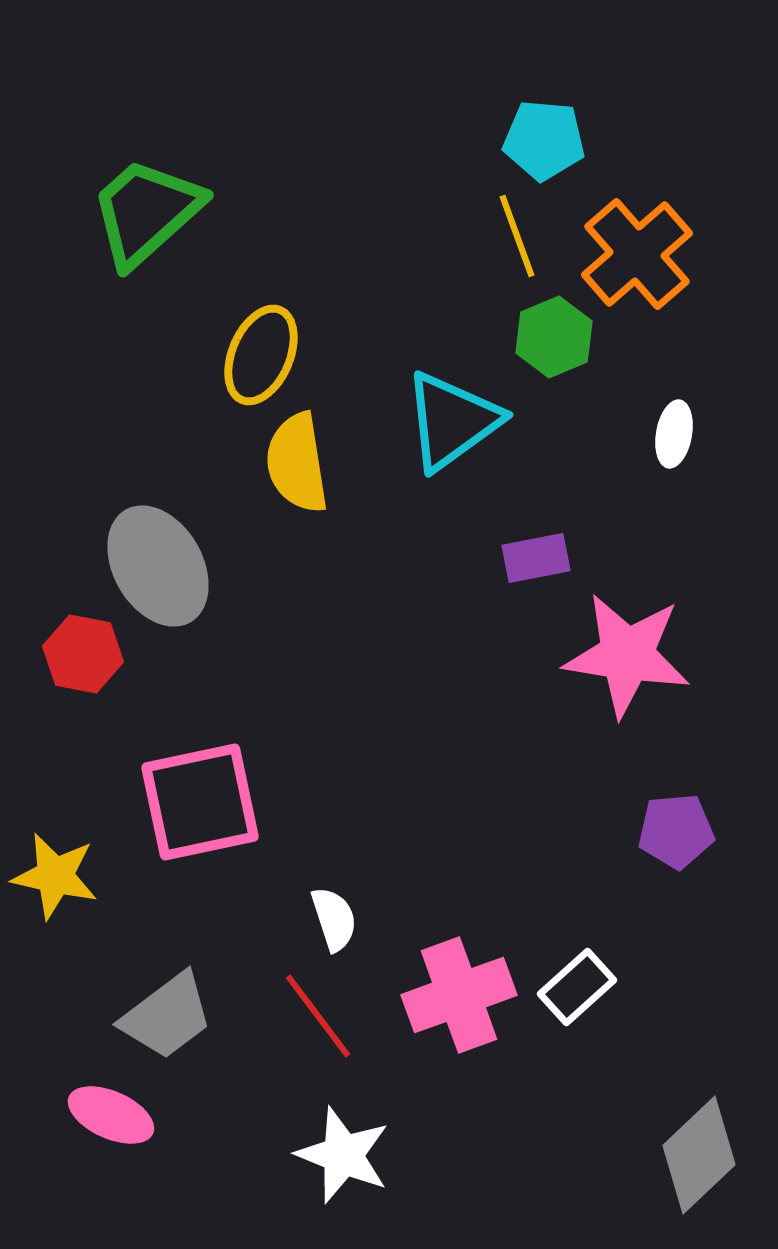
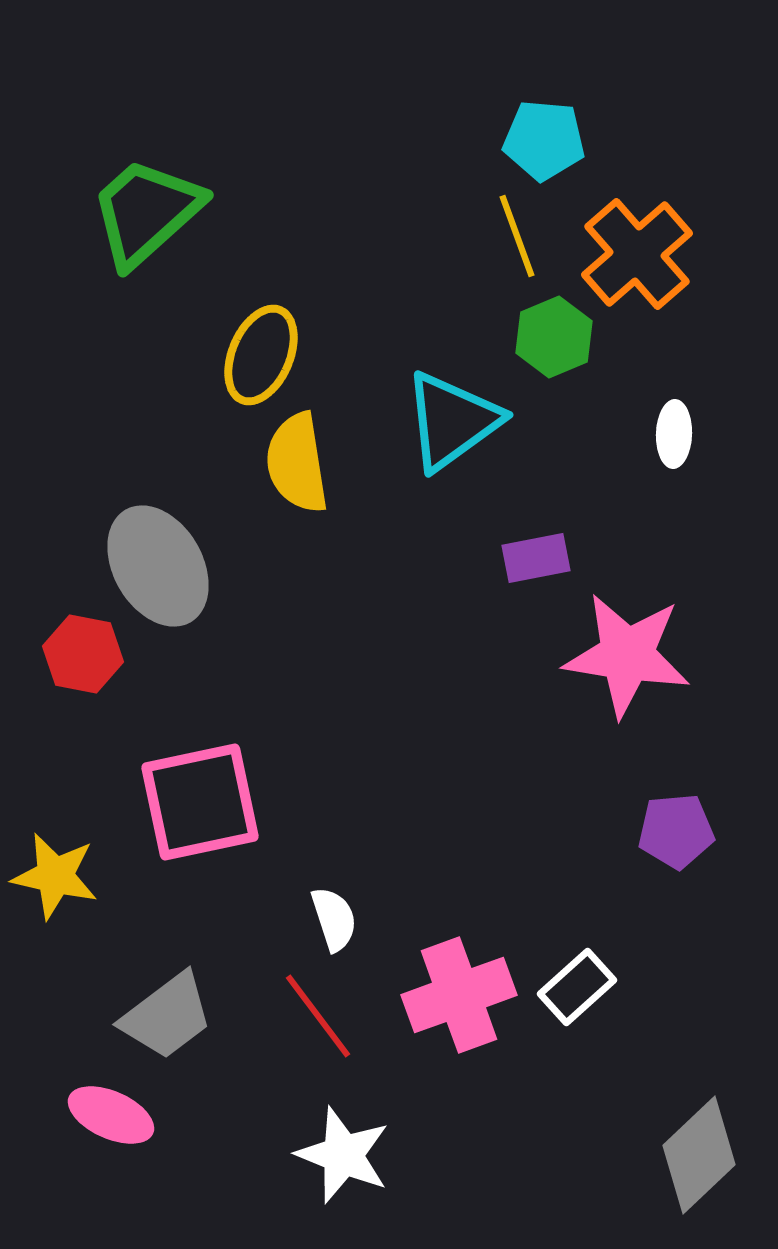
white ellipse: rotated 8 degrees counterclockwise
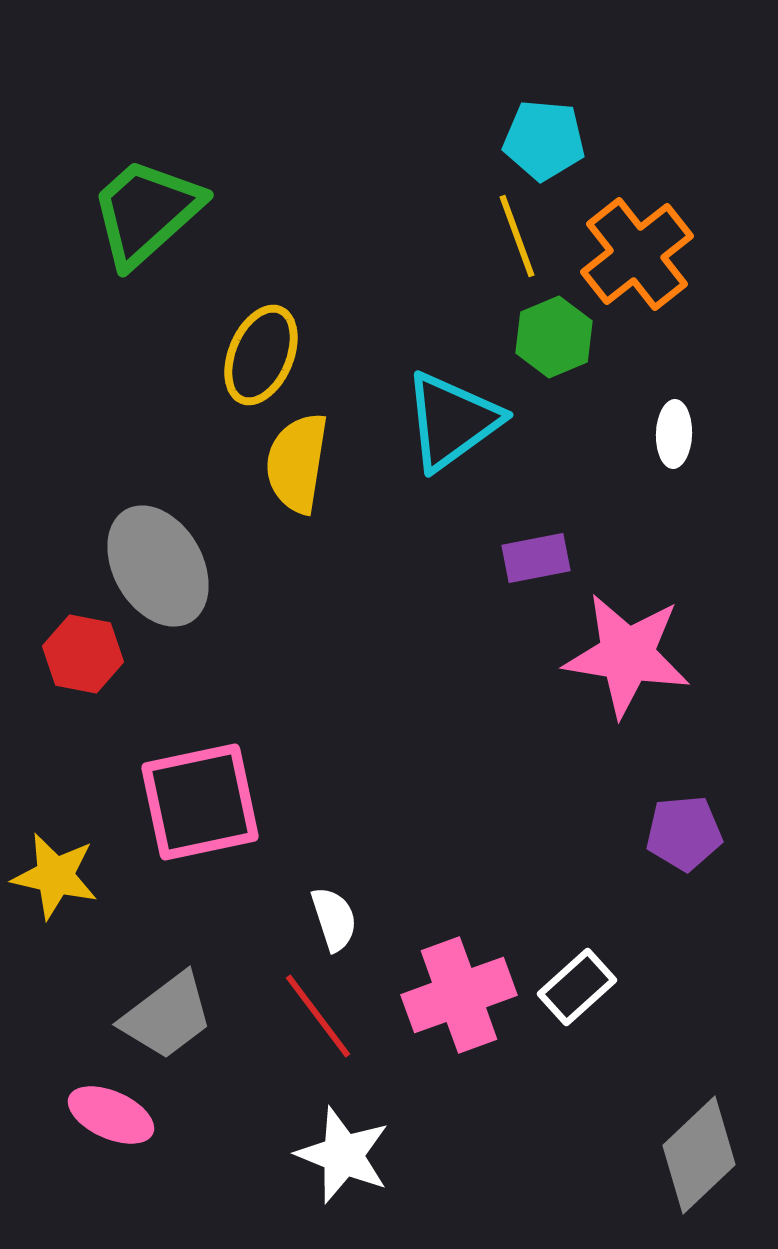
orange cross: rotated 3 degrees clockwise
yellow semicircle: rotated 18 degrees clockwise
purple pentagon: moved 8 px right, 2 px down
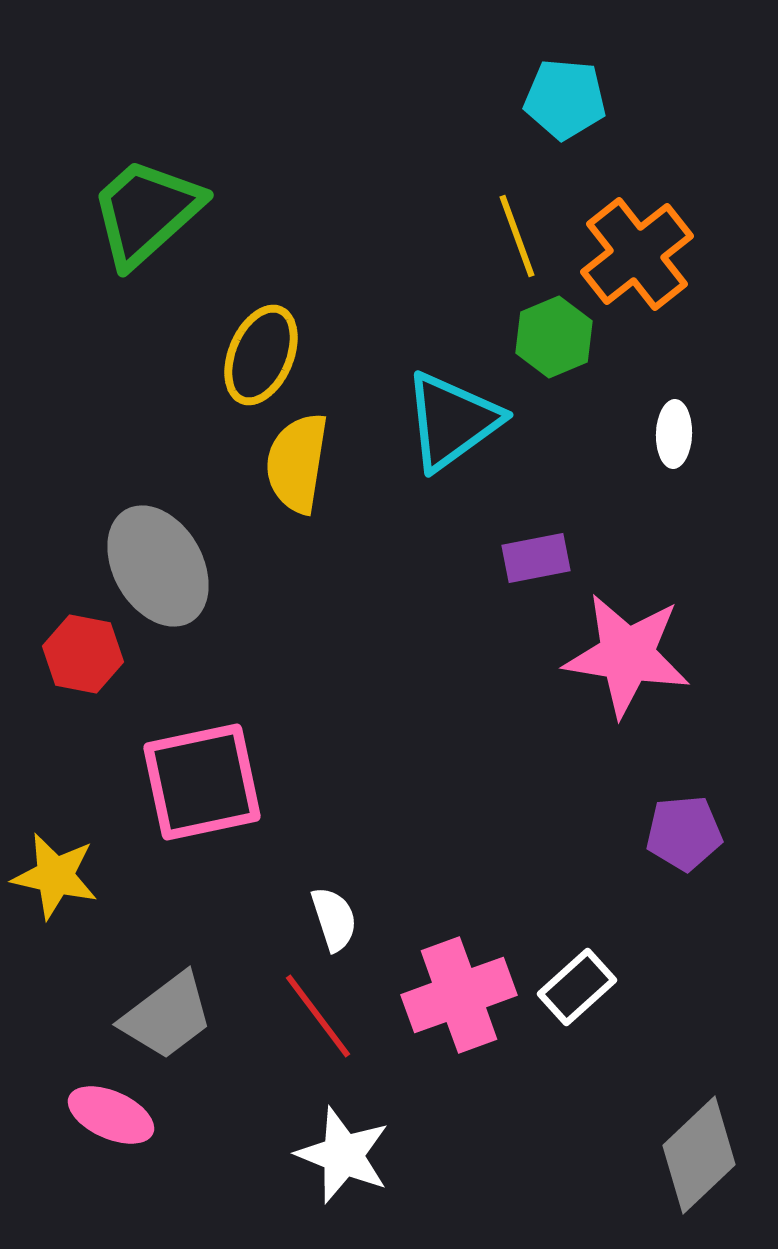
cyan pentagon: moved 21 px right, 41 px up
pink square: moved 2 px right, 20 px up
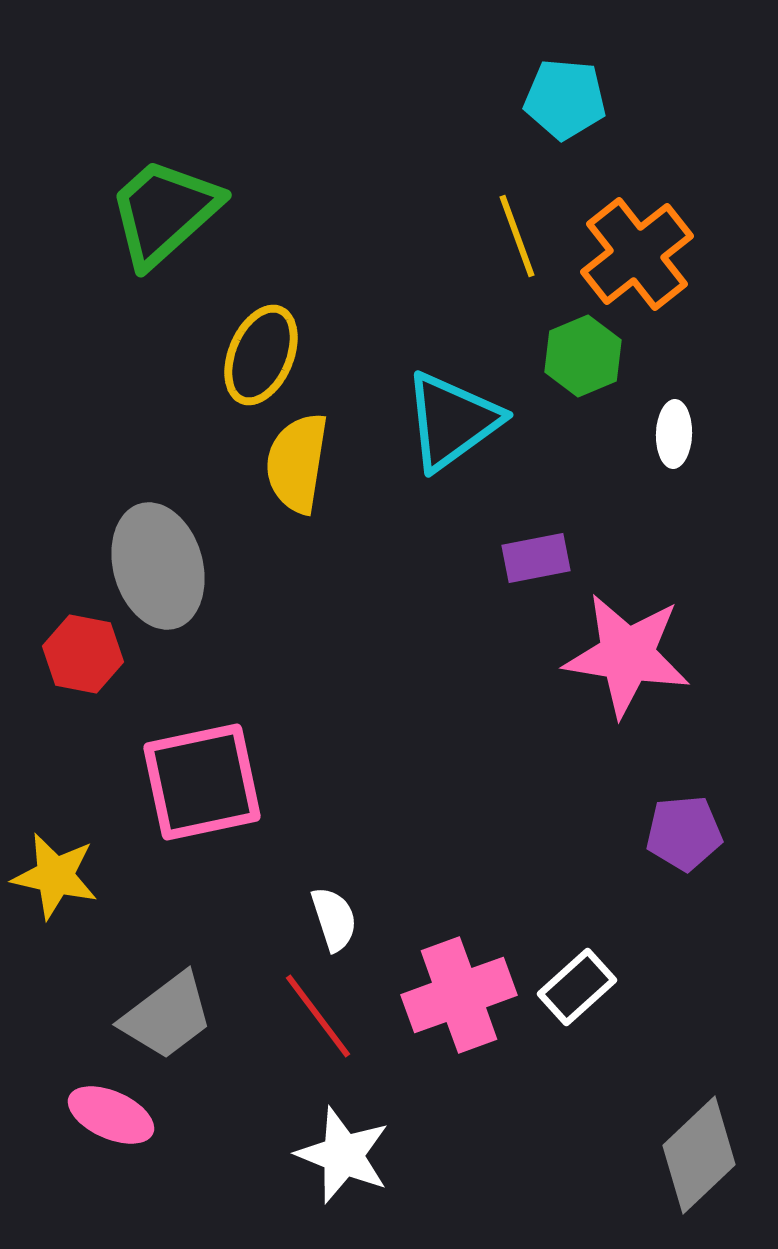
green trapezoid: moved 18 px right
green hexagon: moved 29 px right, 19 px down
gray ellipse: rotated 14 degrees clockwise
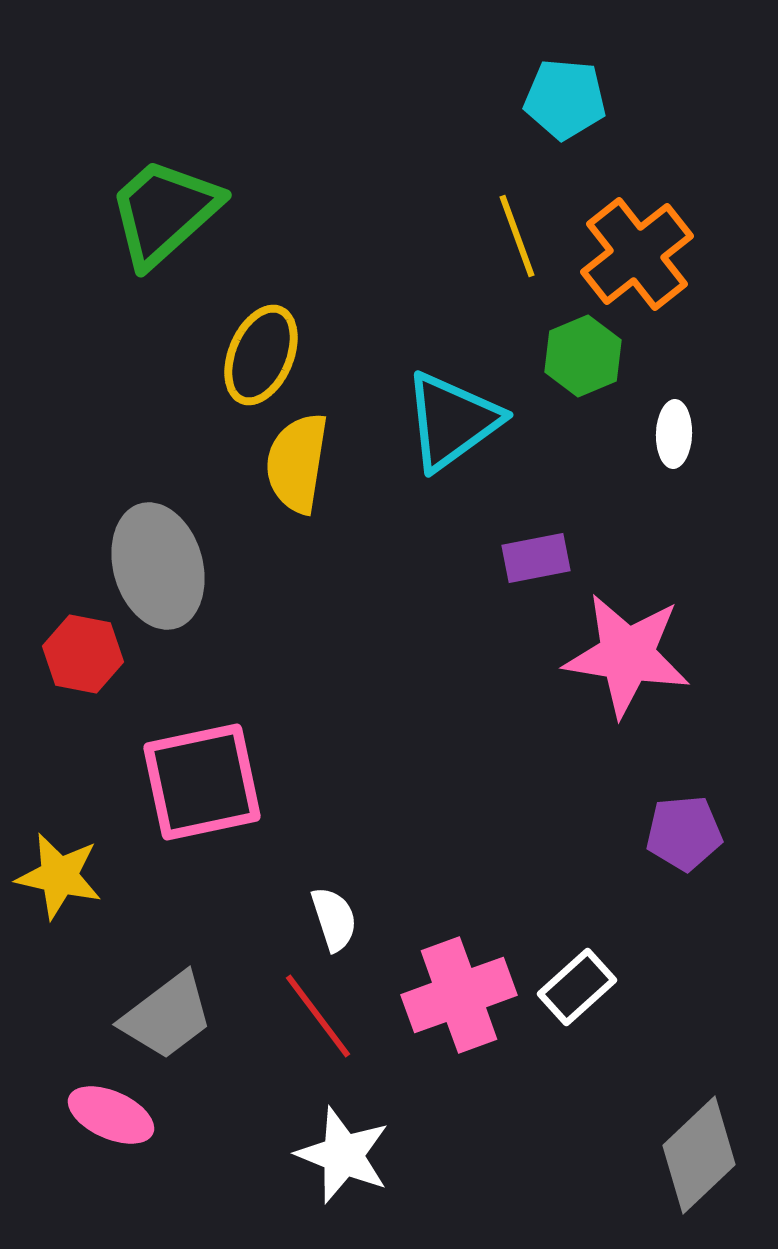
yellow star: moved 4 px right
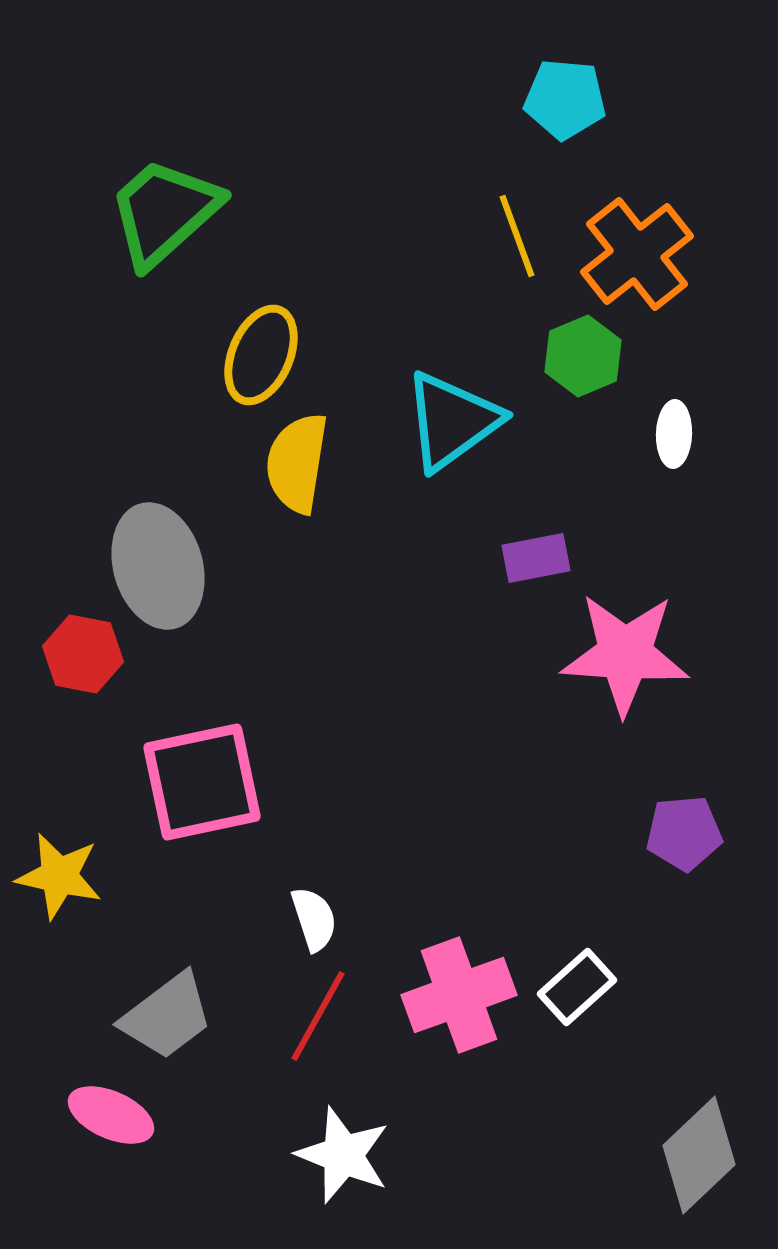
pink star: moved 2 px left, 1 px up; rotated 5 degrees counterclockwise
white semicircle: moved 20 px left
red line: rotated 66 degrees clockwise
